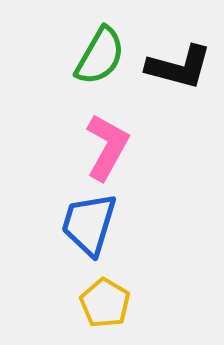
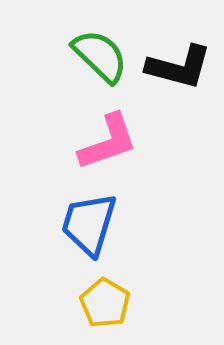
green semicircle: rotated 76 degrees counterclockwise
pink L-shape: moved 1 px right, 5 px up; rotated 42 degrees clockwise
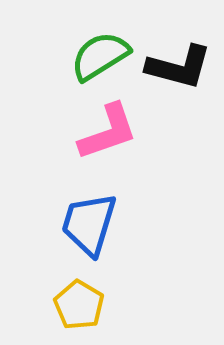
green semicircle: rotated 76 degrees counterclockwise
pink L-shape: moved 10 px up
yellow pentagon: moved 26 px left, 2 px down
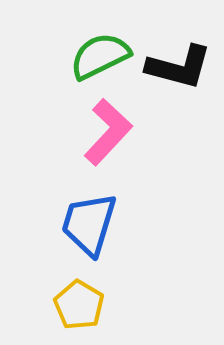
green semicircle: rotated 6 degrees clockwise
pink L-shape: rotated 28 degrees counterclockwise
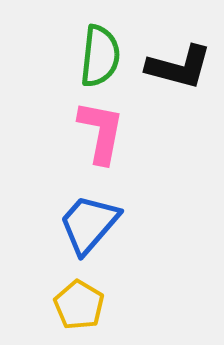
green semicircle: rotated 122 degrees clockwise
pink L-shape: moved 7 px left; rotated 32 degrees counterclockwise
blue trapezoid: rotated 24 degrees clockwise
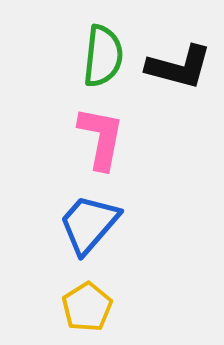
green semicircle: moved 3 px right
pink L-shape: moved 6 px down
yellow pentagon: moved 8 px right, 2 px down; rotated 9 degrees clockwise
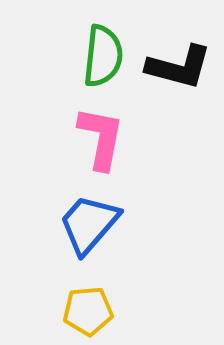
yellow pentagon: moved 1 px right, 4 px down; rotated 27 degrees clockwise
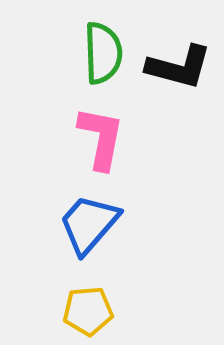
green semicircle: moved 3 px up; rotated 8 degrees counterclockwise
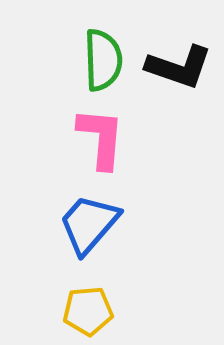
green semicircle: moved 7 px down
black L-shape: rotated 4 degrees clockwise
pink L-shape: rotated 6 degrees counterclockwise
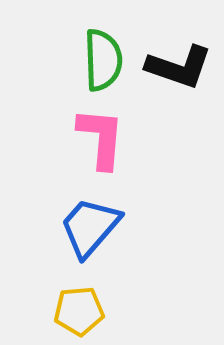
blue trapezoid: moved 1 px right, 3 px down
yellow pentagon: moved 9 px left
